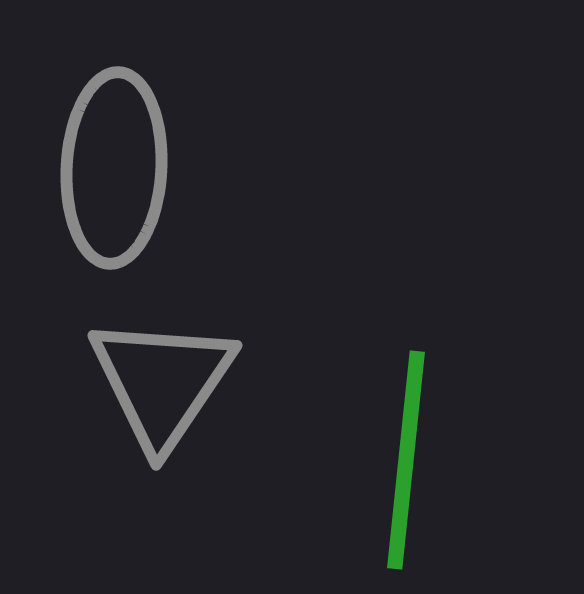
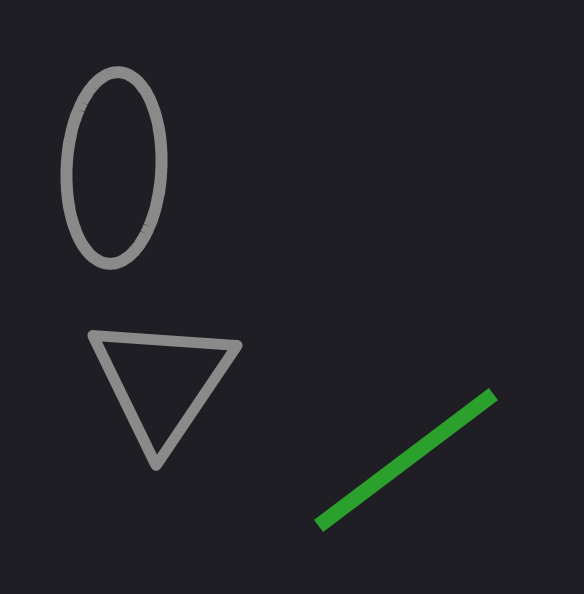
green line: rotated 47 degrees clockwise
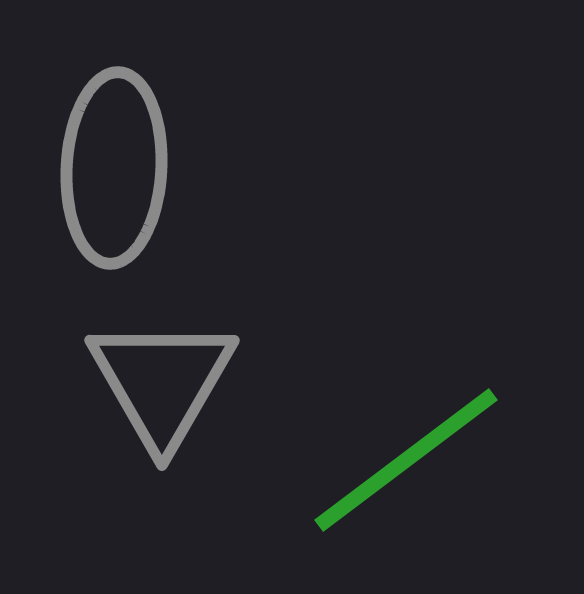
gray triangle: rotated 4 degrees counterclockwise
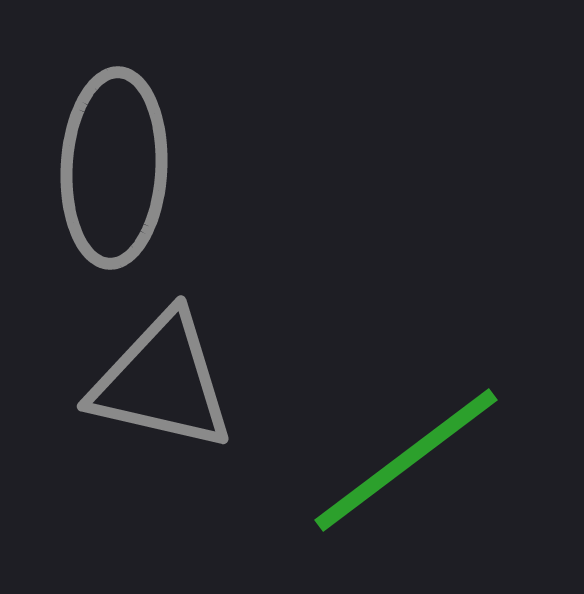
gray triangle: rotated 47 degrees counterclockwise
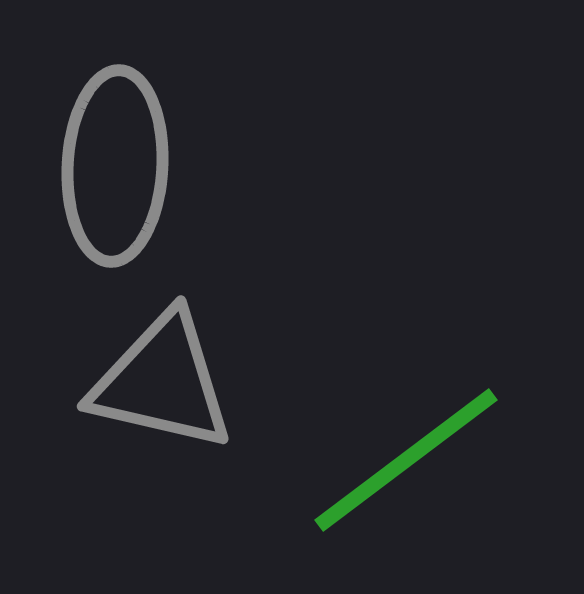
gray ellipse: moved 1 px right, 2 px up
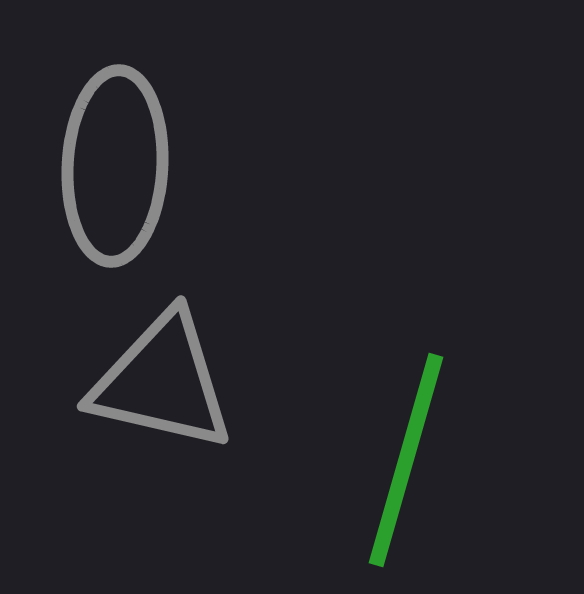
green line: rotated 37 degrees counterclockwise
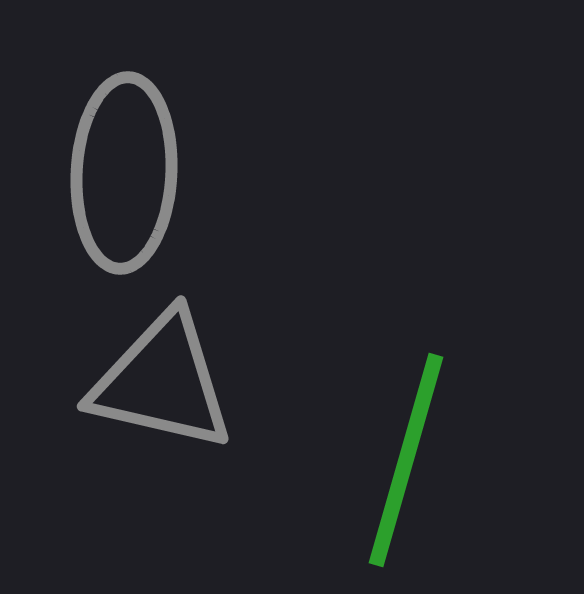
gray ellipse: moved 9 px right, 7 px down
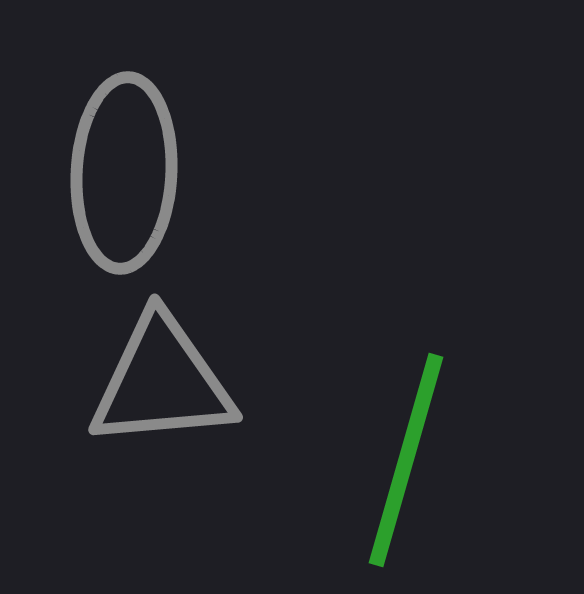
gray triangle: rotated 18 degrees counterclockwise
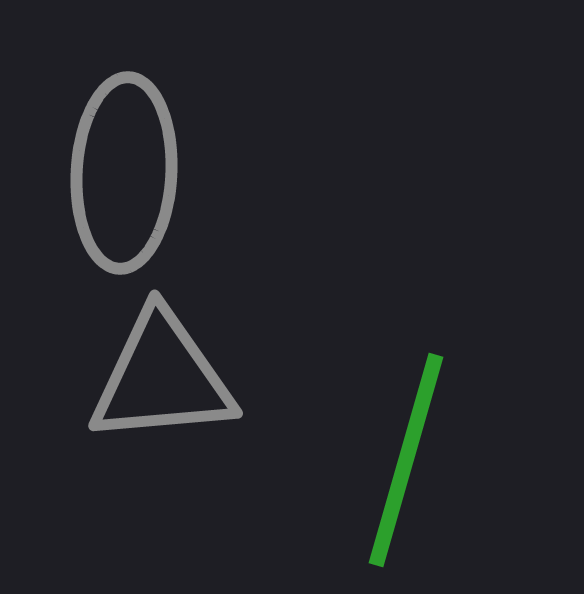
gray triangle: moved 4 px up
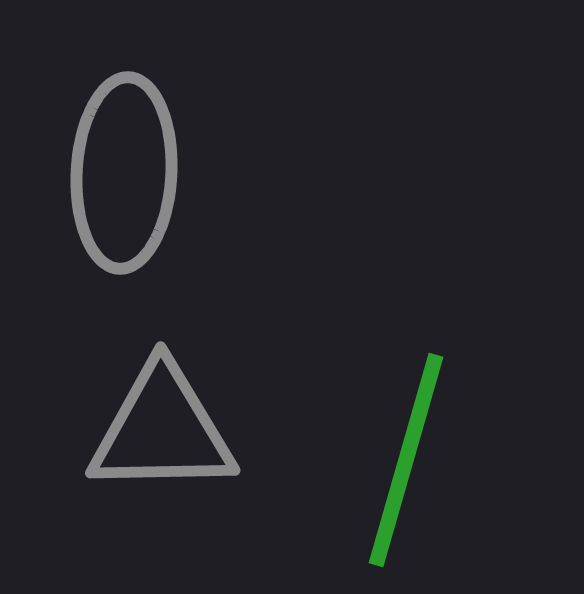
gray triangle: moved 52 px down; rotated 4 degrees clockwise
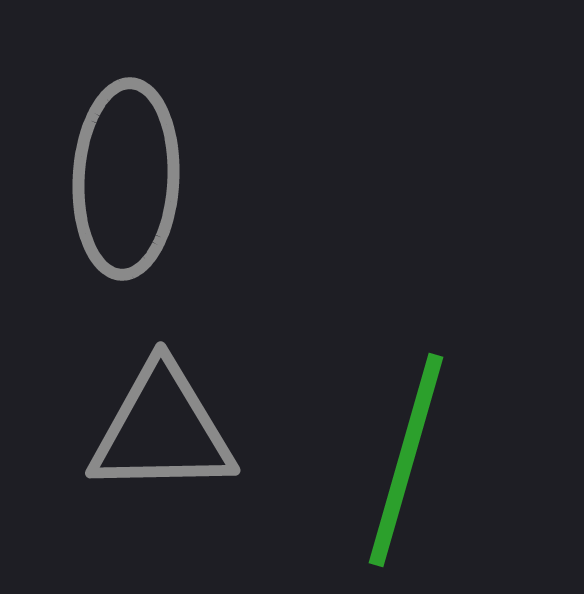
gray ellipse: moved 2 px right, 6 px down
